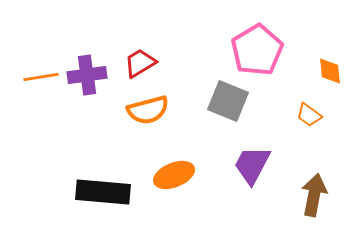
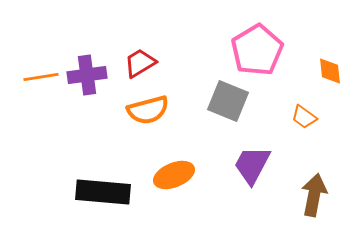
orange trapezoid: moved 5 px left, 2 px down
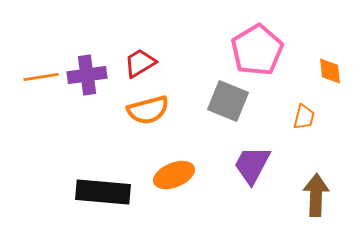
orange trapezoid: rotated 112 degrees counterclockwise
brown arrow: moved 2 px right; rotated 9 degrees counterclockwise
